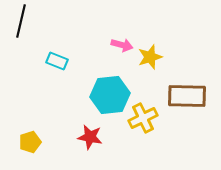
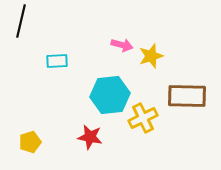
yellow star: moved 1 px right, 1 px up
cyan rectangle: rotated 25 degrees counterclockwise
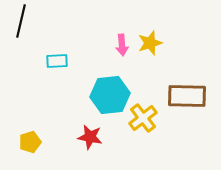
pink arrow: rotated 70 degrees clockwise
yellow star: moved 1 px left, 13 px up
yellow cross: rotated 12 degrees counterclockwise
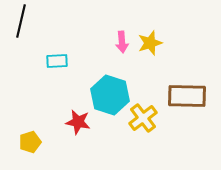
pink arrow: moved 3 px up
cyan hexagon: rotated 24 degrees clockwise
red star: moved 12 px left, 15 px up
